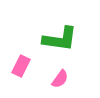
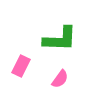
green L-shape: rotated 6 degrees counterclockwise
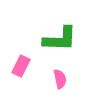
pink semicircle: rotated 48 degrees counterclockwise
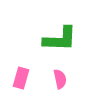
pink rectangle: moved 12 px down; rotated 10 degrees counterclockwise
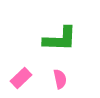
pink rectangle: rotated 30 degrees clockwise
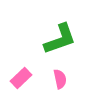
green L-shape: rotated 21 degrees counterclockwise
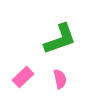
pink rectangle: moved 2 px right, 1 px up
